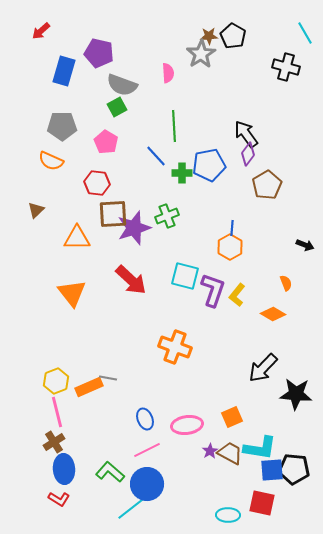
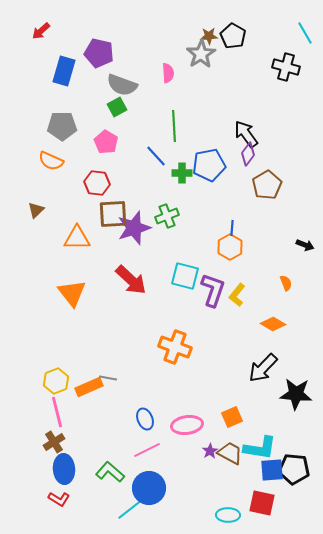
orange diamond at (273, 314): moved 10 px down
blue circle at (147, 484): moved 2 px right, 4 px down
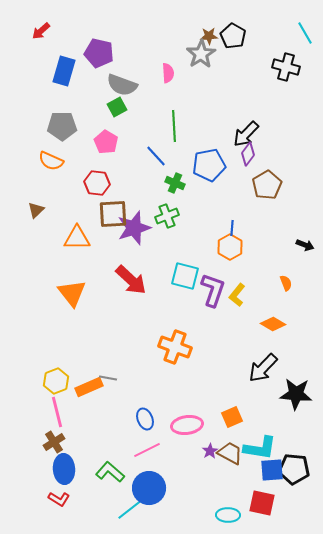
black arrow at (246, 134): rotated 100 degrees counterclockwise
green cross at (182, 173): moved 7 px left, 10 px down; rotated 24 degrees clockwise
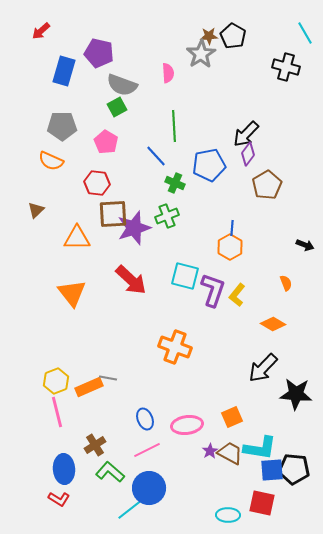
brown cross at (54, 442): moved 41 px right, 3 px down
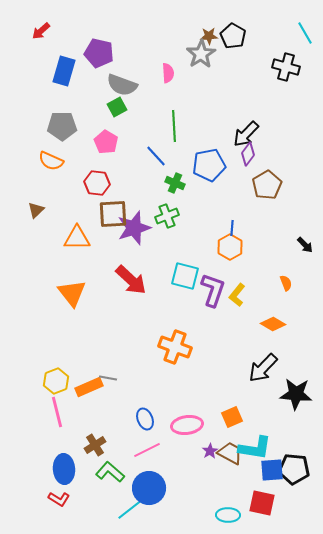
black arrow at (305, 245): rotated 24 degrees clockwise
cyan L-shape at (260, 448): moved 5 px left
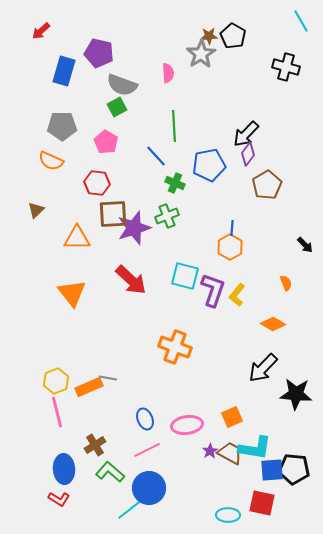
cyan line at (305, 33): moved 4 px left, 12 px up
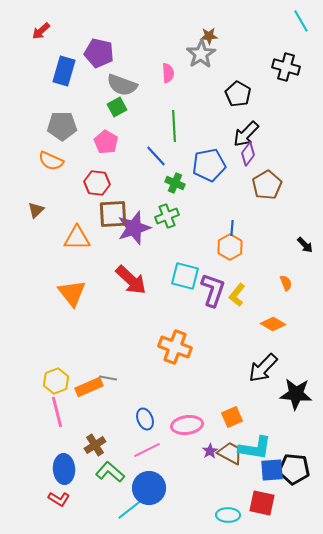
black pentagon at (233, 36): moved 5 px right, 58 px down
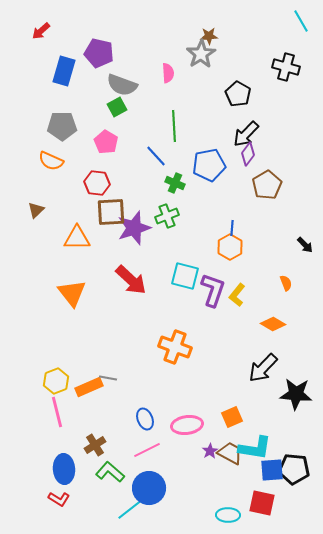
brown square at (113, 214): moved 2 px left, 2 px up
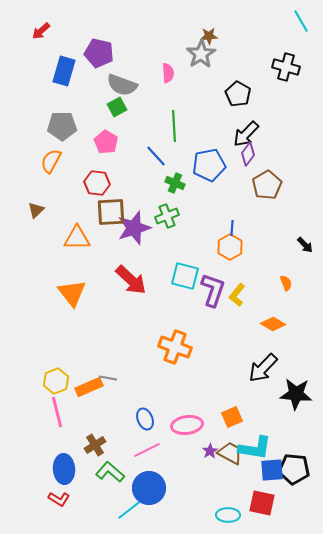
orange semicircle at (51, 161): rotated 95 degrees clockwise
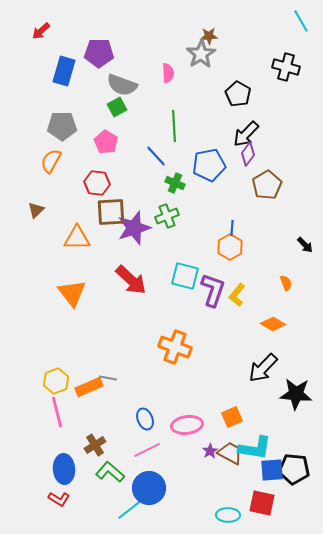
purple pentagon at (99, 53): rotated 12 degrees counterclockwise
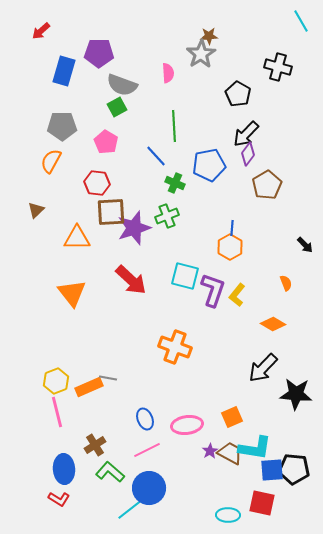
black cross at (286, 67): moved 8 px left
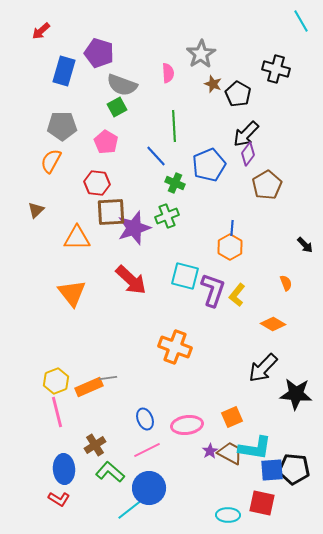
brown star at (209, 36): moved 4 px right, 48 px down; rotated 24 degrees clockwise
purple pentagon at (99, 53): rotated 16 degrees clockwise
black cross at (278, 67): moved 2 px left, 2 px down
blue pentagon at (209, 165): rotated 12 degrees counterclockwise
gray line at (108, 378): rotated 18 degrees counterclockwise
